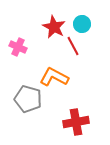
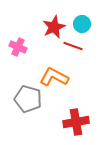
red star: rotated 20 degrees clockwise
red line: rotated 42 degrees counterclockwise
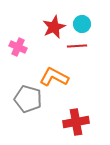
red line: moved 4 px right; rotated 24 degrees counterclockwise
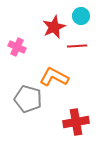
cyan circle: moved 1 px left, 8 px up
pink cross: moved 1 px left
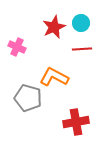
cyan circle: moved 7 px down
red line: moved 5 px right, 3 px down
gray pentagon: moved 1 px up
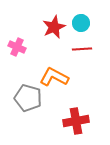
red cross: moved 1 px up
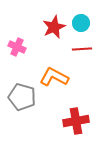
gray pentagon: moved 6 px left, 1 px up
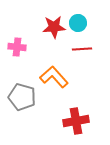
cyan circle: moved 3 px left
red star: rotated 20 degrees clockwise
pink cross: rotated 18 degrees counterclockwise
orange L-shape: rotated 20 degrees clockwise
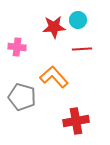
cyan circle: moved 3 px up
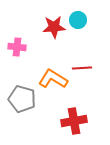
red line: moved 19 px down
orange L-shape: moved 1 px left, 2 px down; rotated 16 degrees counterclockwise
gray pentagon: moved 2 px down
red cross: moved 2 px left
